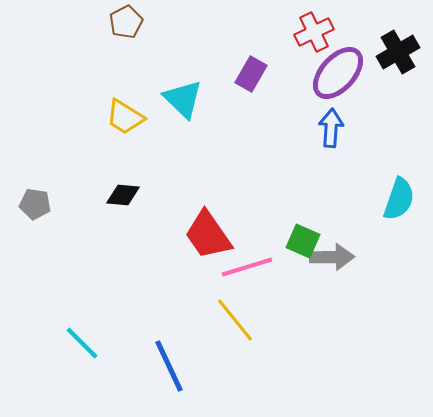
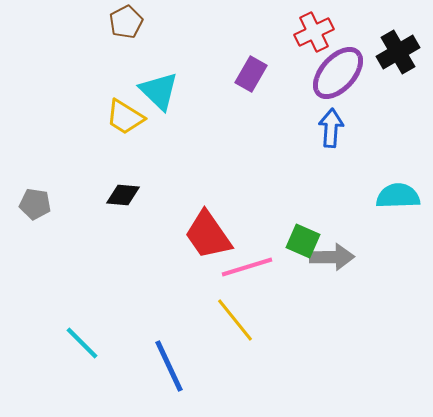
cyan triangle: moved 24 px left, 8 px up
cyan semicircle: moved 1 px left, 3 px up; rotated 111 degrees counterclockwise
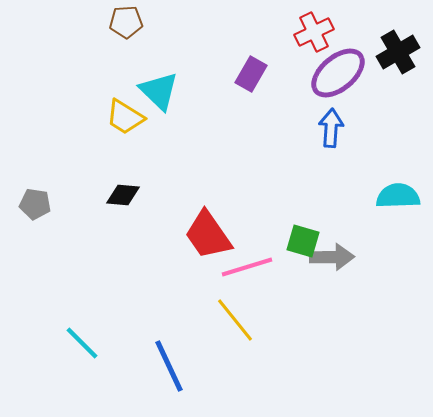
brown pentagon: rotated 24 degrees clockwise
purple ellipse: rotated 8 degrees clockwise
green square: rotated 8 degrees counterclockwise
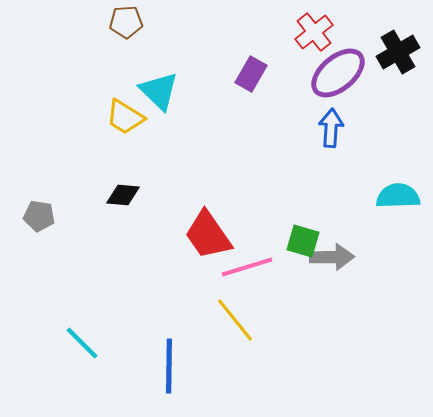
red cross: rotated 12 degrees counterclockwise
gray pentagon: moved 4 px right, 12 px down
blue line: rotated 26 degrees clockwise
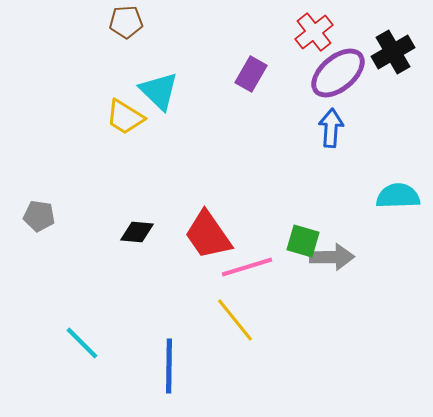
black cross: moved 5 px left
black diamond: moved 14 px right, 37 px down
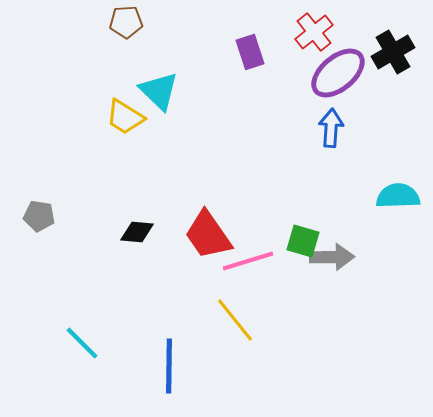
purple rectangle: moved 1 px left, 22 px up; rotated 48 degrees counterclockwise
pink line: moved 1 px right, 6 px up
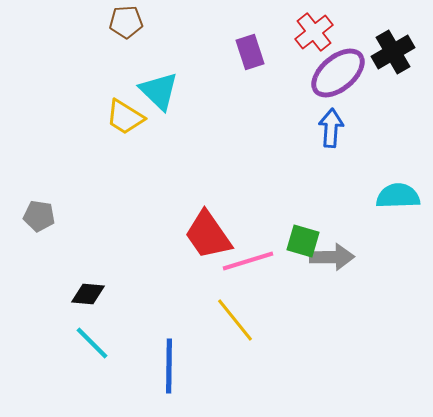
black diamond: moved 49 px left, 62 px down
cyan line: moved 10 px right
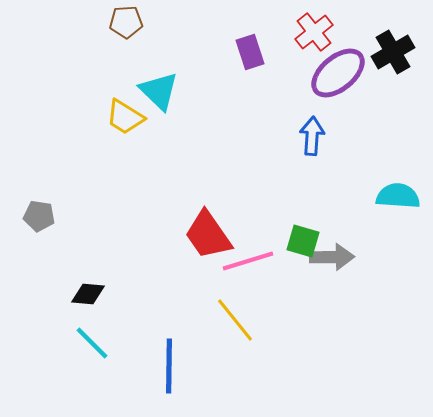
blue arrow: moved 19 px left, 8 px down
cyan semicircle: rotated 6 degrees clockwise
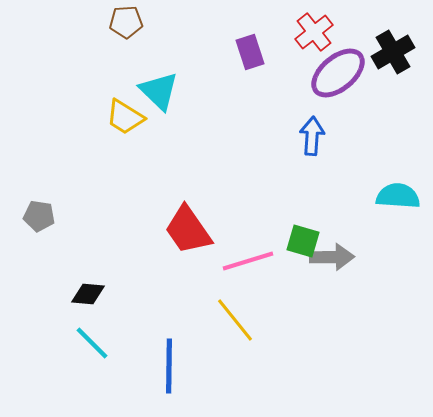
red trapezoid: moved 20 px left, 5 px up
